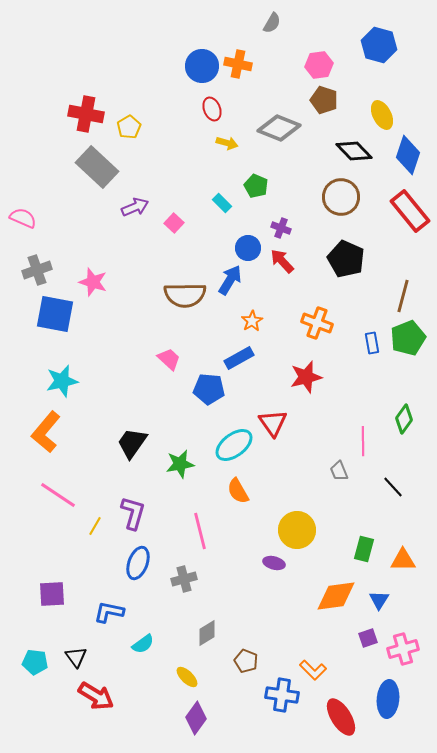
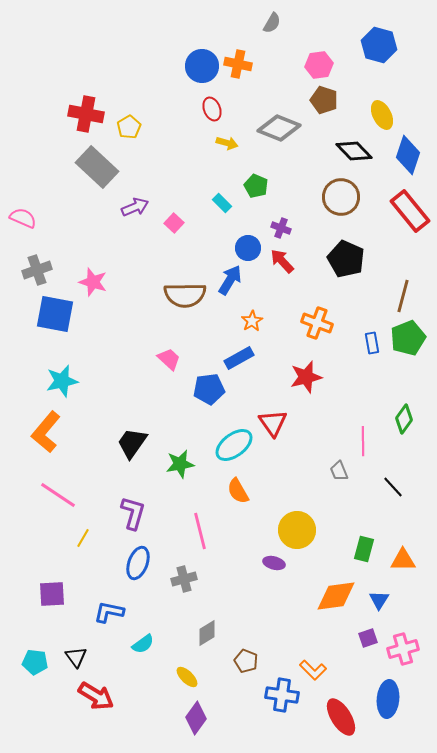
blue pentagon at (209, 389): rotated 12 degrees counterclockwise
yellow line at (95, 526): moved 12 px left, 12 px down
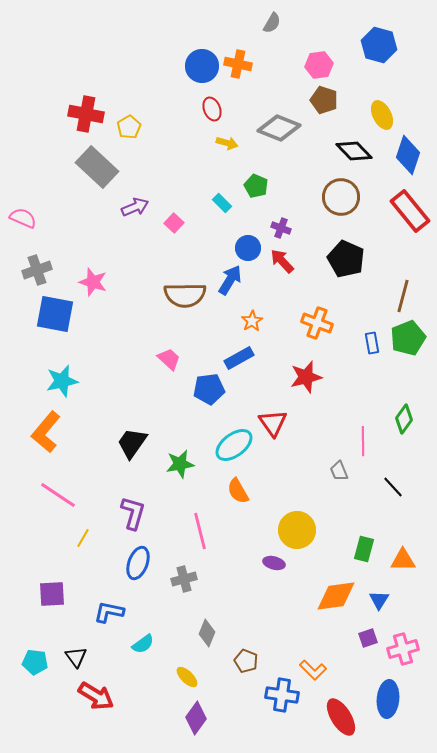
gray diamond at (207, 633): rotated 36 degrees counterclockwise
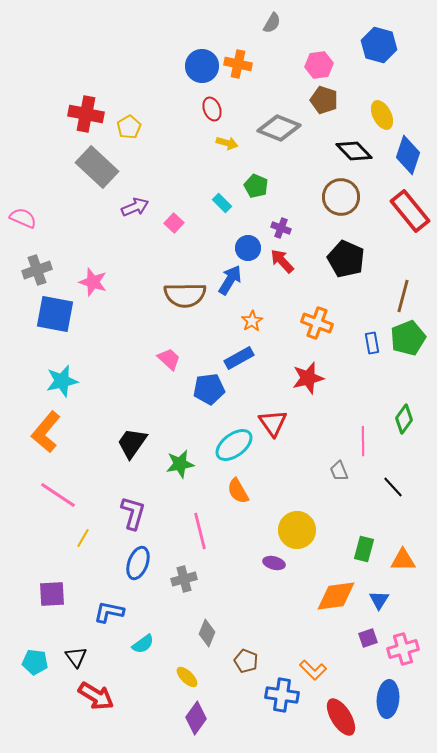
red star at (306, 377): moved 2 px right, 1 px down
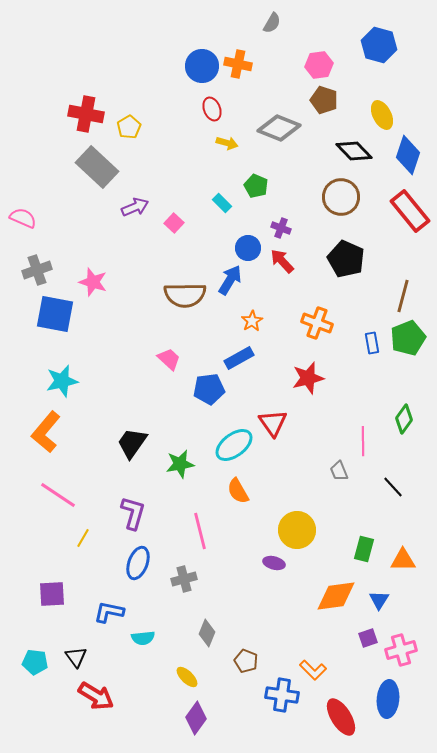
cyan semicircle at (143, 644): moved 6 px up; rotated 30 degrees clockwise
pink cross at (403, 649): moved 2 px left, 1 px down
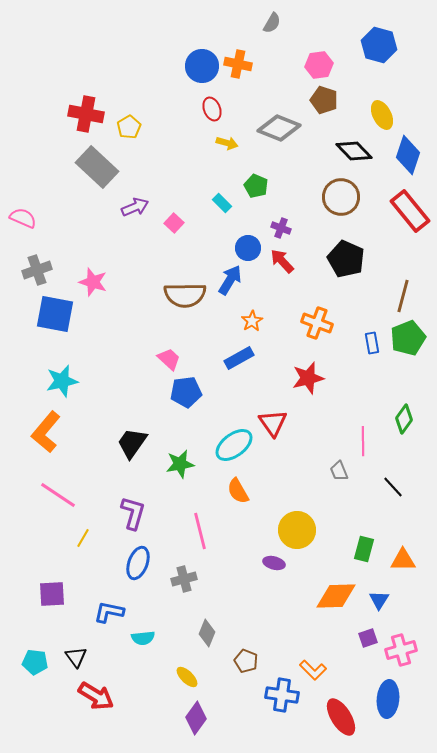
blue pentagon at (209, 389): moved 23 px left, 3 px down
orange diamond at (336, 596): rotated 6 degrees clockwise
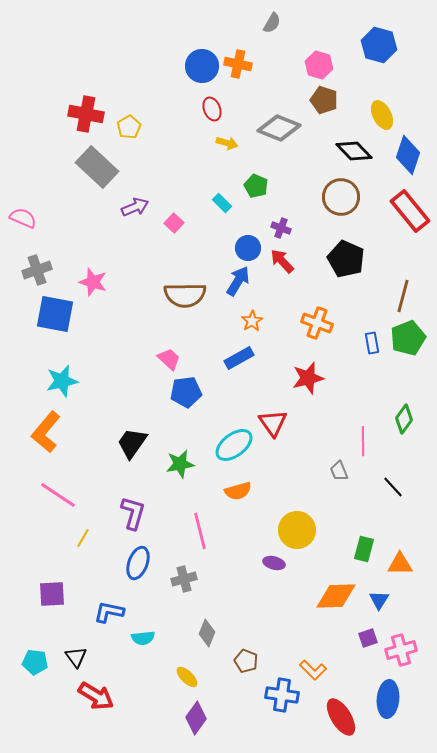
pink hexagon at (319, 65): rotated 24 degrees clockwise
blue arrow at (230, 280): moved 8 px right, 1 px down
orange semicircle at (238, 491): rotated 76 degrees counterclockwise
orange triangle at (403, 560): moved 3 px left, 4 px down
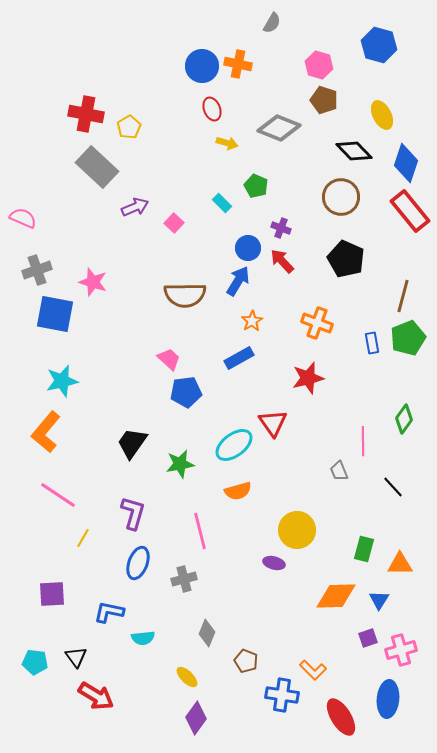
blue diamond at (408, 155): moved 2 px left, 8 px down
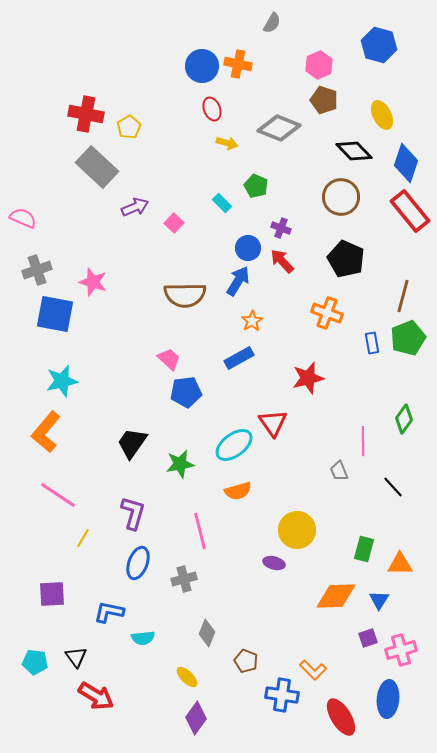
pink hexagon at (319, 65): rotated 20 degrees clockwise
orange cross at (317, 323): moved 10 px right, 10 px up
